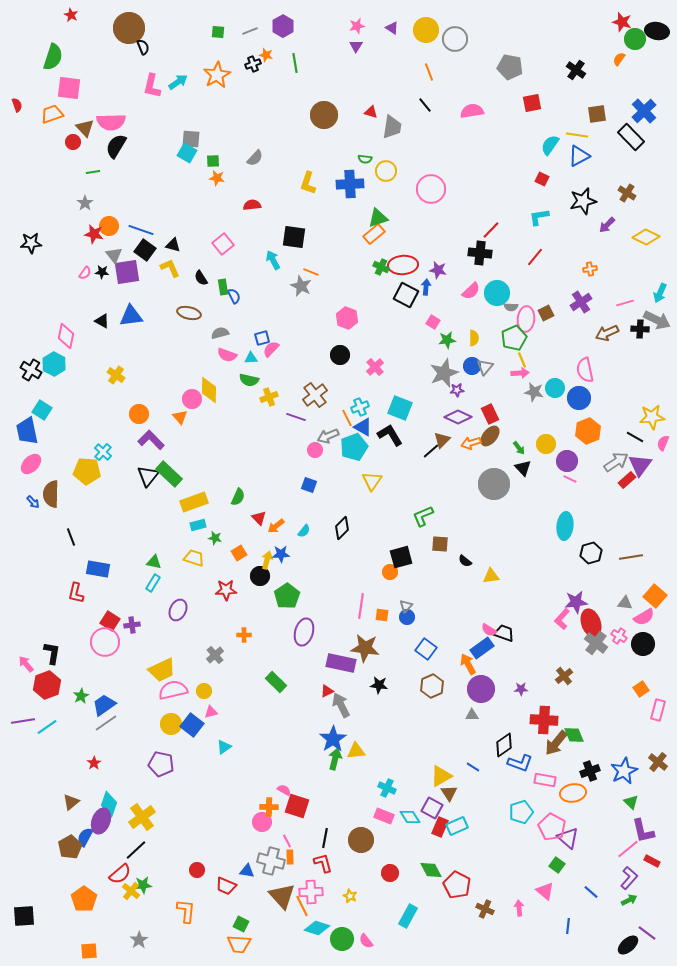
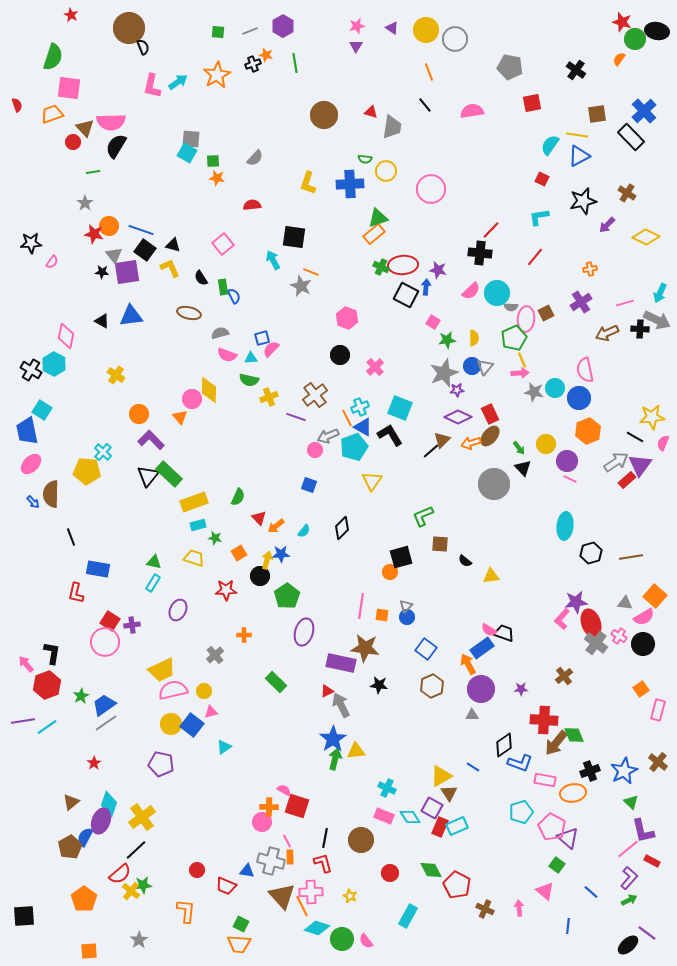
pink semicircle at (85, 273): moved 33 px left, 11 px up
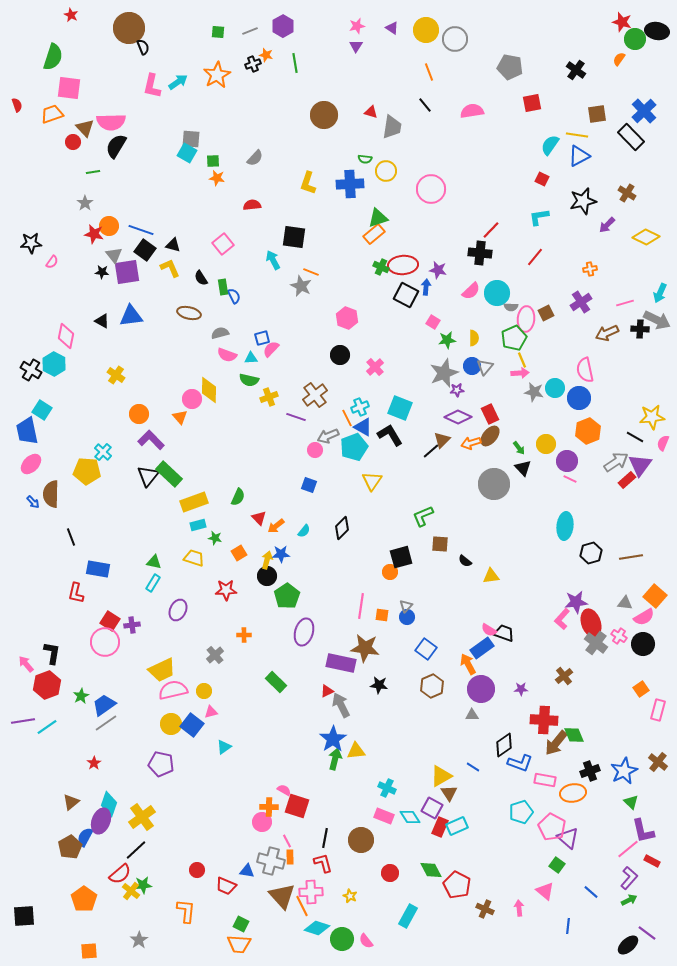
black circle at (260, 576): moved 7 px right
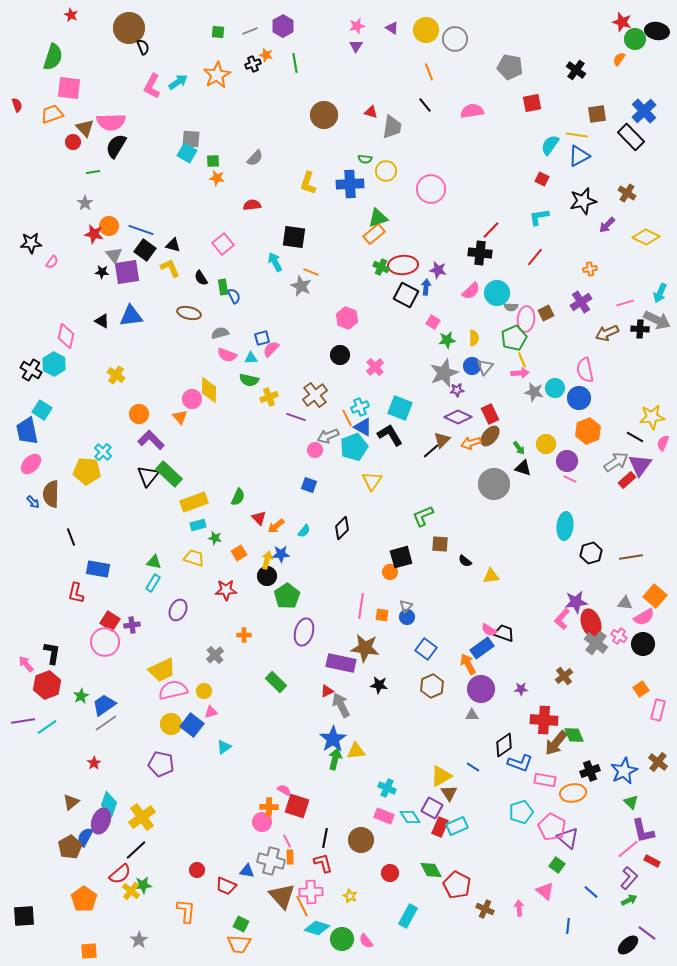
pink L-shape at (152, 86): rotated 15 degrees clockwise
cyan arrow at (273, 260): moved 2 px right, 2 px down
black triangle at (523, 468): rotated 30 degrees counterclockwise
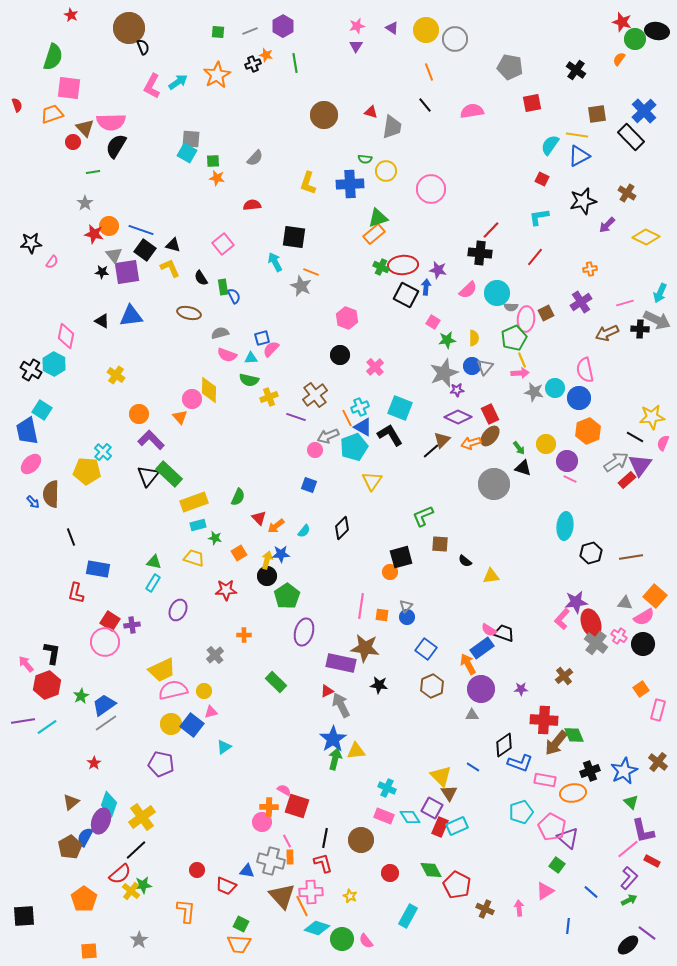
pink semicircle at (471, 291): moved 3 px left, 1 px up
yellow triangle at (441, 776): rotated 45 degrees counterclockwise
pink triangle at (545, 891): rotated 48 degrees clockwise
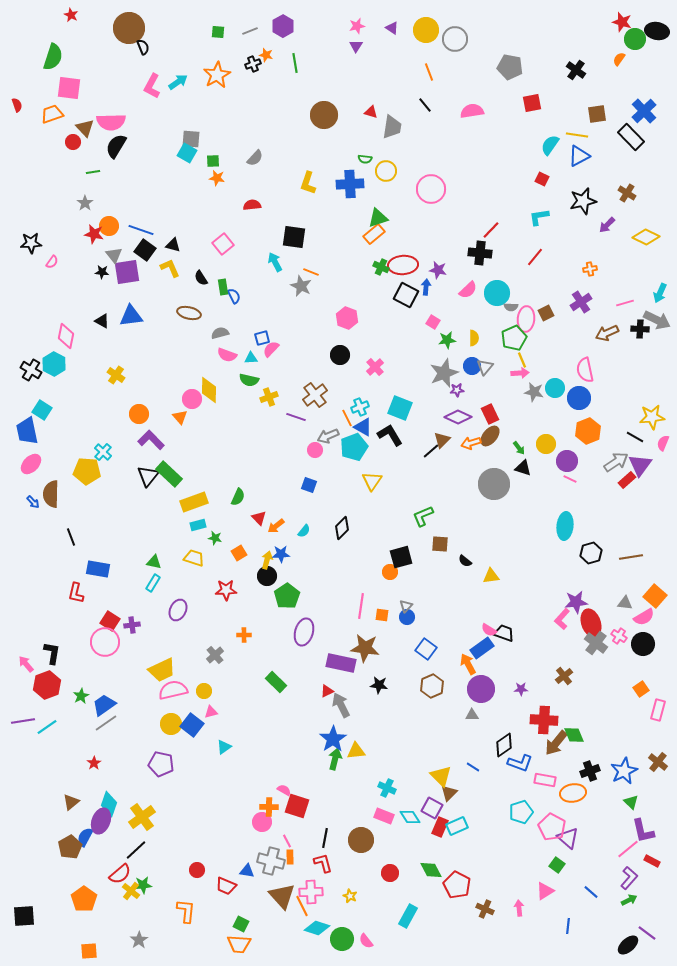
brown triangle at (449, 793): rotated 18 degrees clockwise
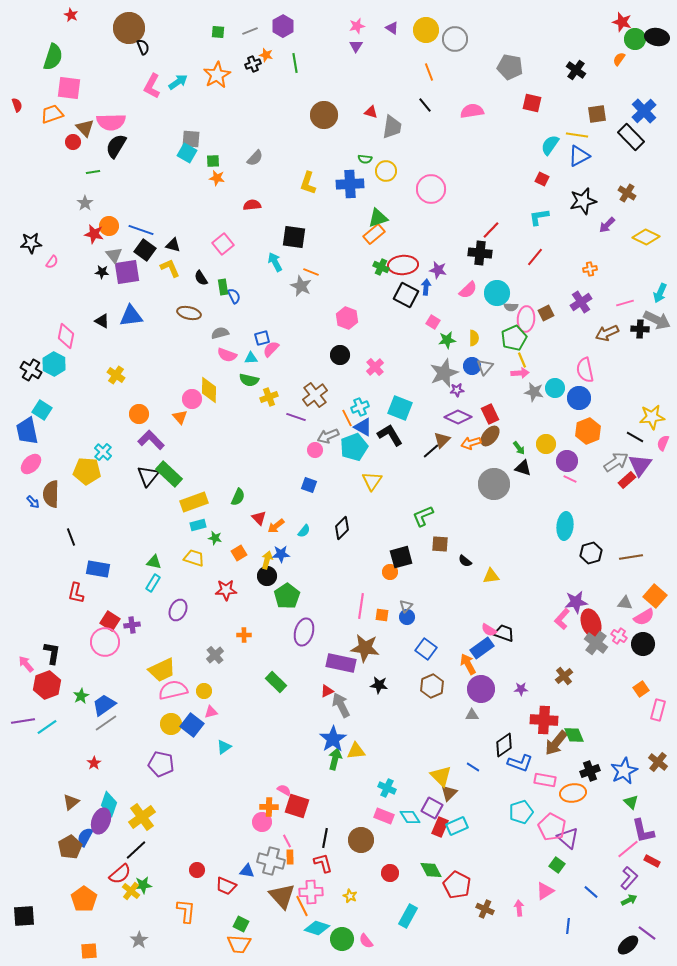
black ellipse at (657, 31): moved 6 px down
red square at (532, 103): rotated 24 degrees clockwise
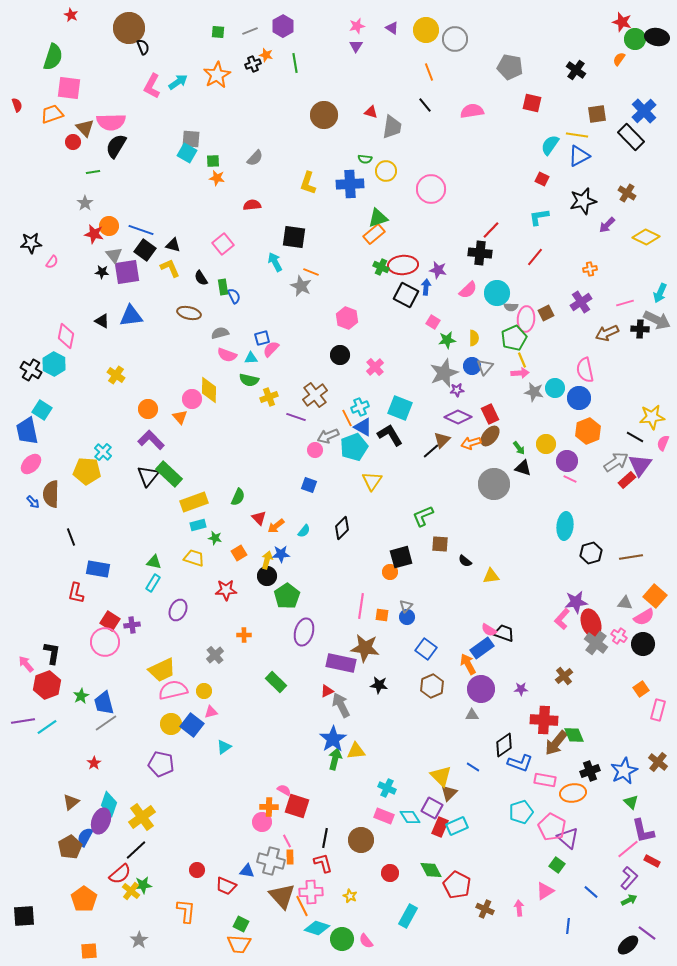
orange circle at (139, 414): moved 9 px right, 5 px up
blue trapezoid at (104, 705): moved 2 px up; rotated 70 degrees counterclockwise
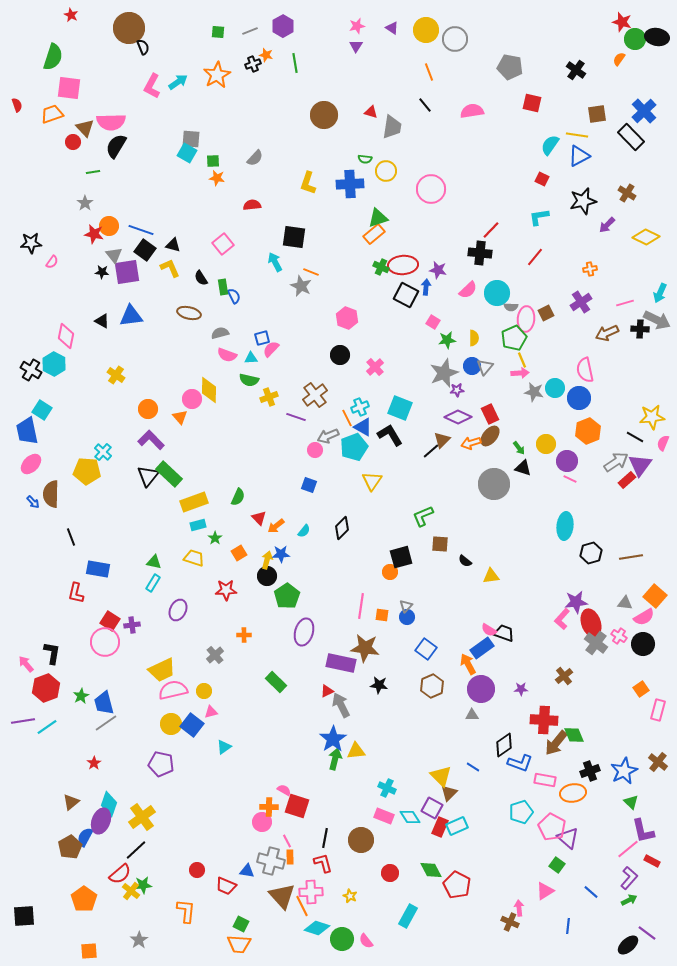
green star at (215, 538): rotated 24 degrees clockwise
red hexagon at (47, 685): moved 1 px left, 3 px down
brown cross at (485, 909): moved 25 px right, 13 px down
